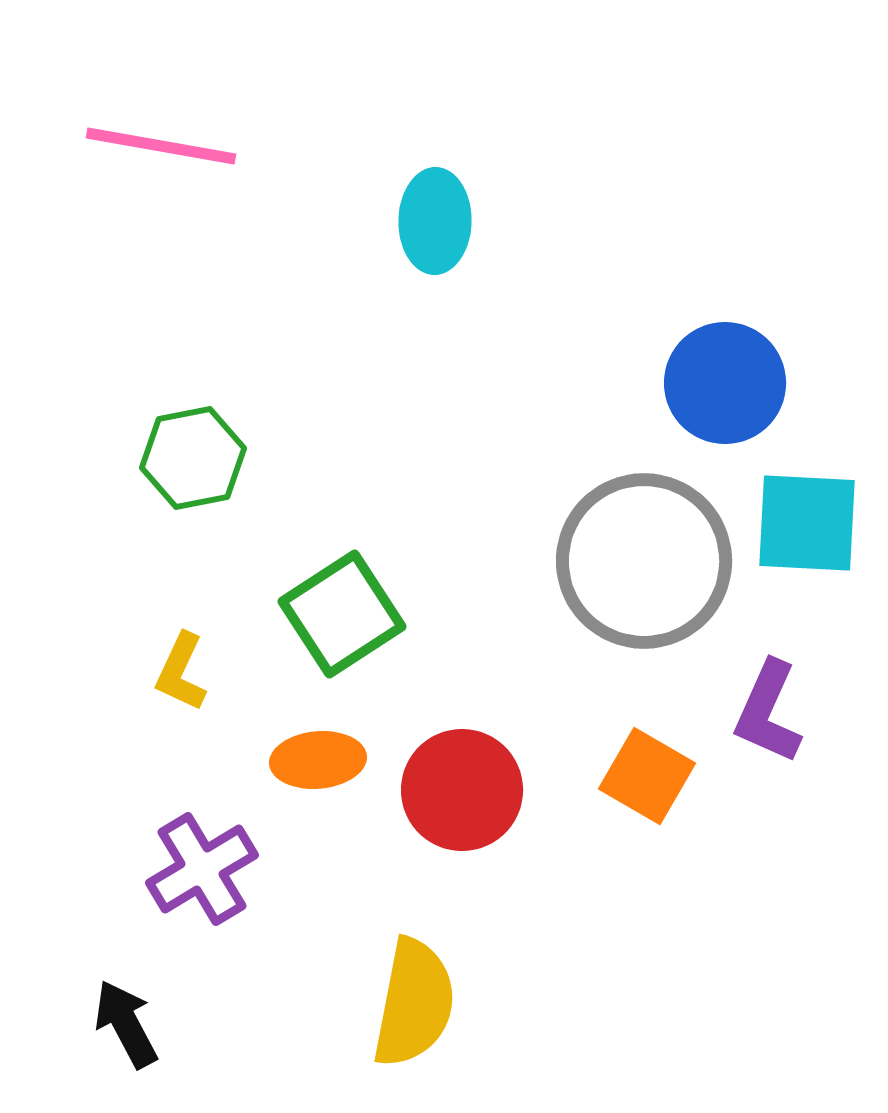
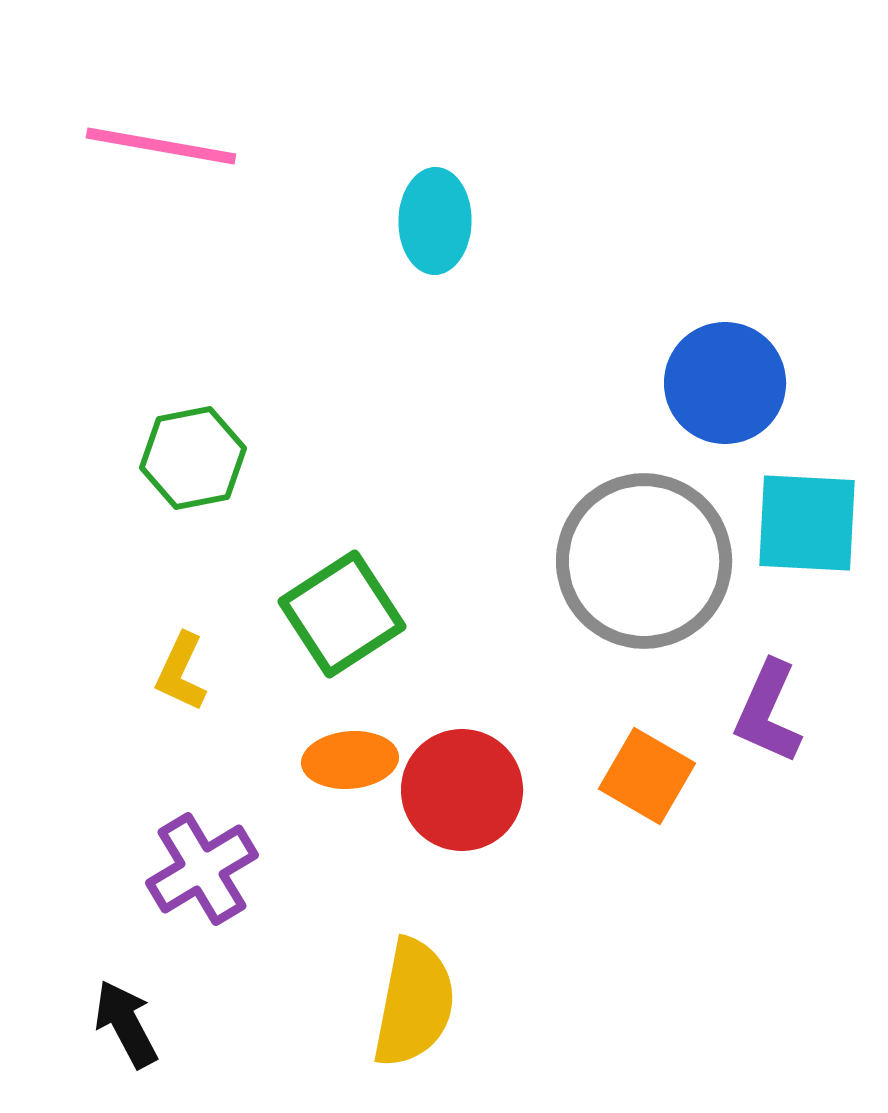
orange ellipse: moved 32 px right
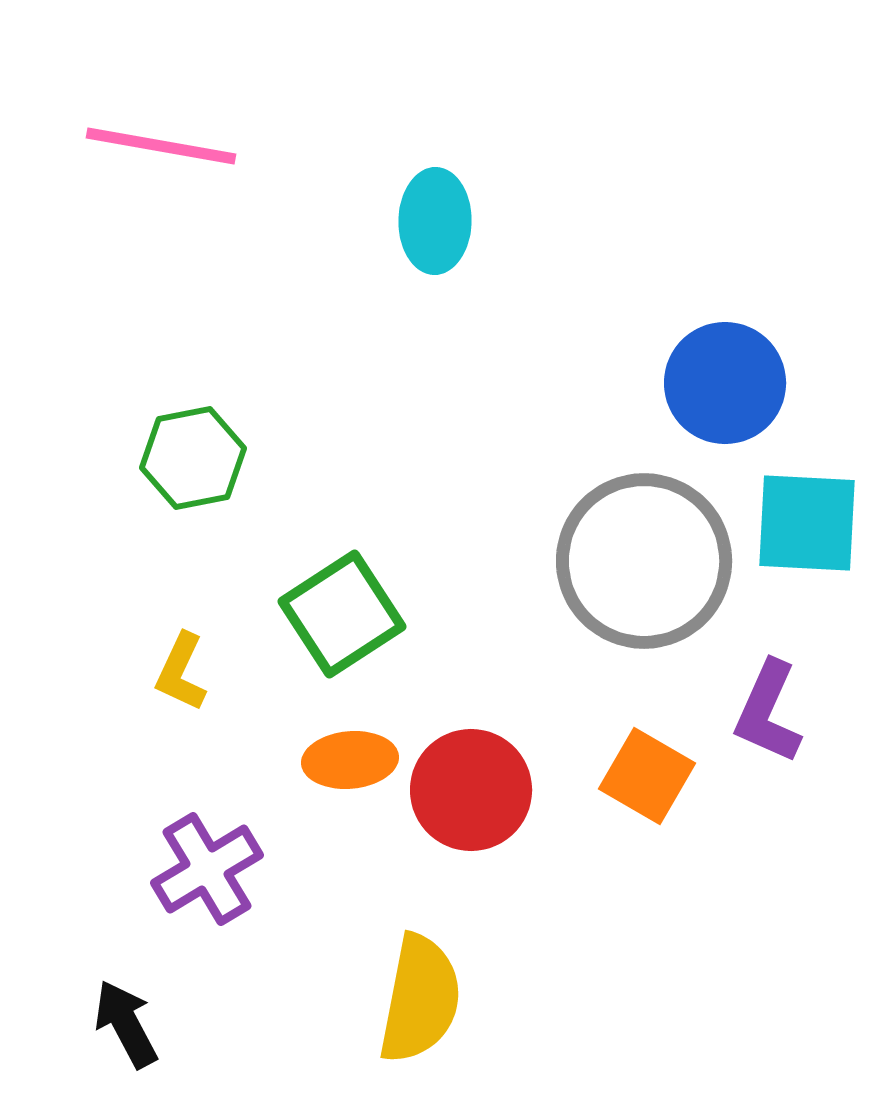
red circle: moved 9 px right
purple cross: moved 5 px right
yellow semicircle: moved 6 px right, 4 px up
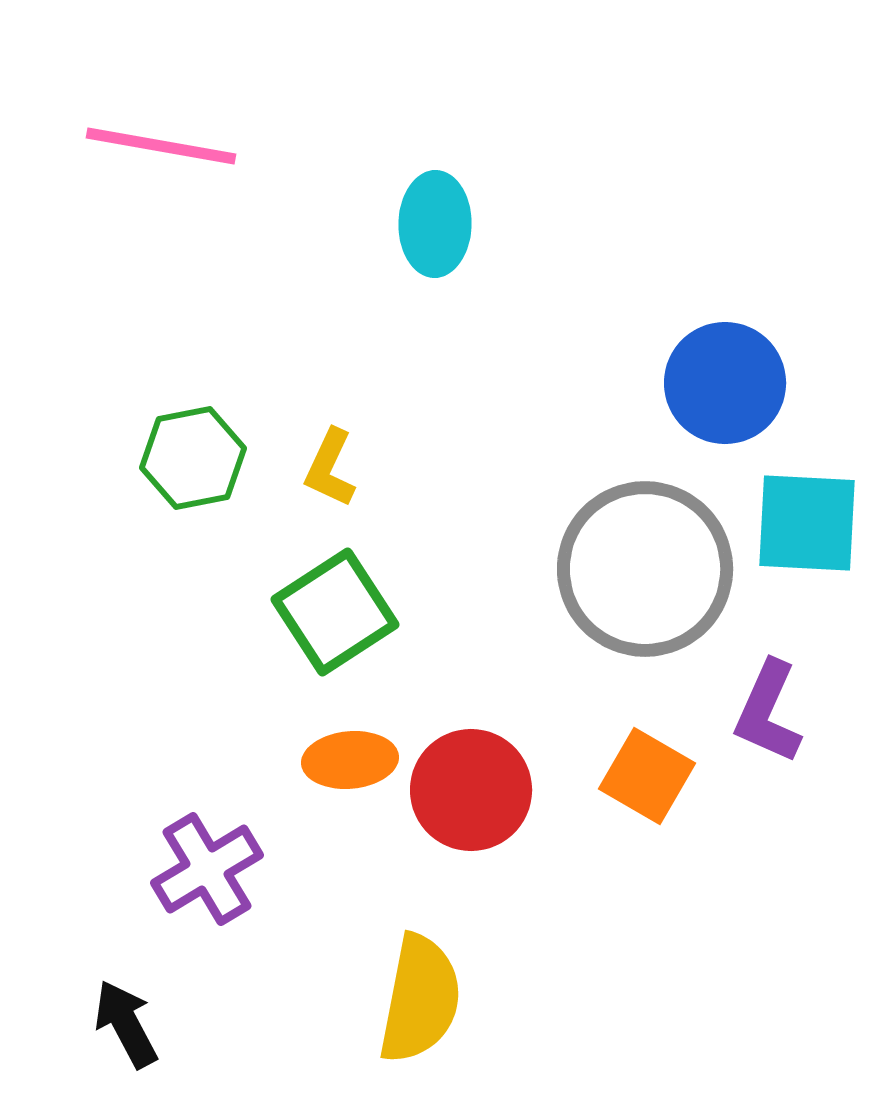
cyan ellipse: moved 3 px down
gray circle: moved 1 px right, 8 px down
green square: moved 7 px left, 2 px up
yellow L-shape: moved 149 px right, 204 px up
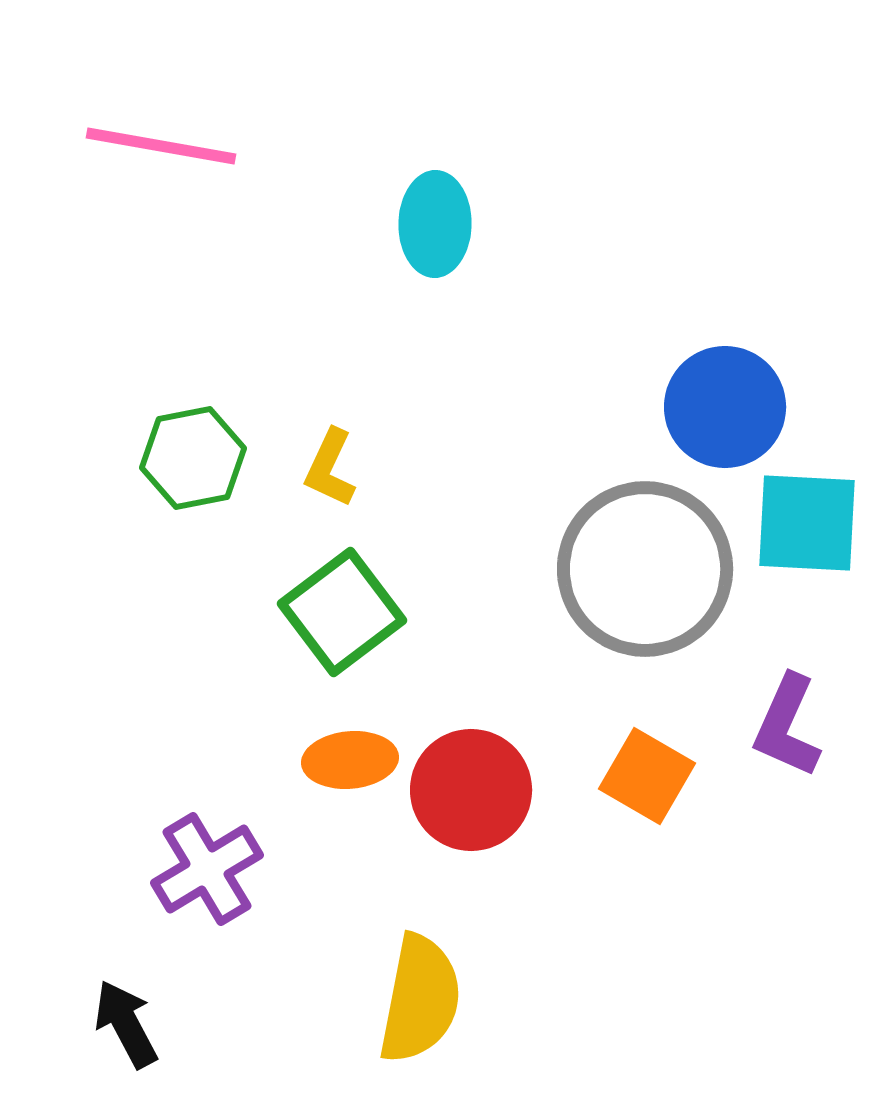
blue circle: moved 24 px down
green square: moved 7 px right; rotated 4 degrees counterclockwise
purple L-shape: moved 19 px right, 14 px down
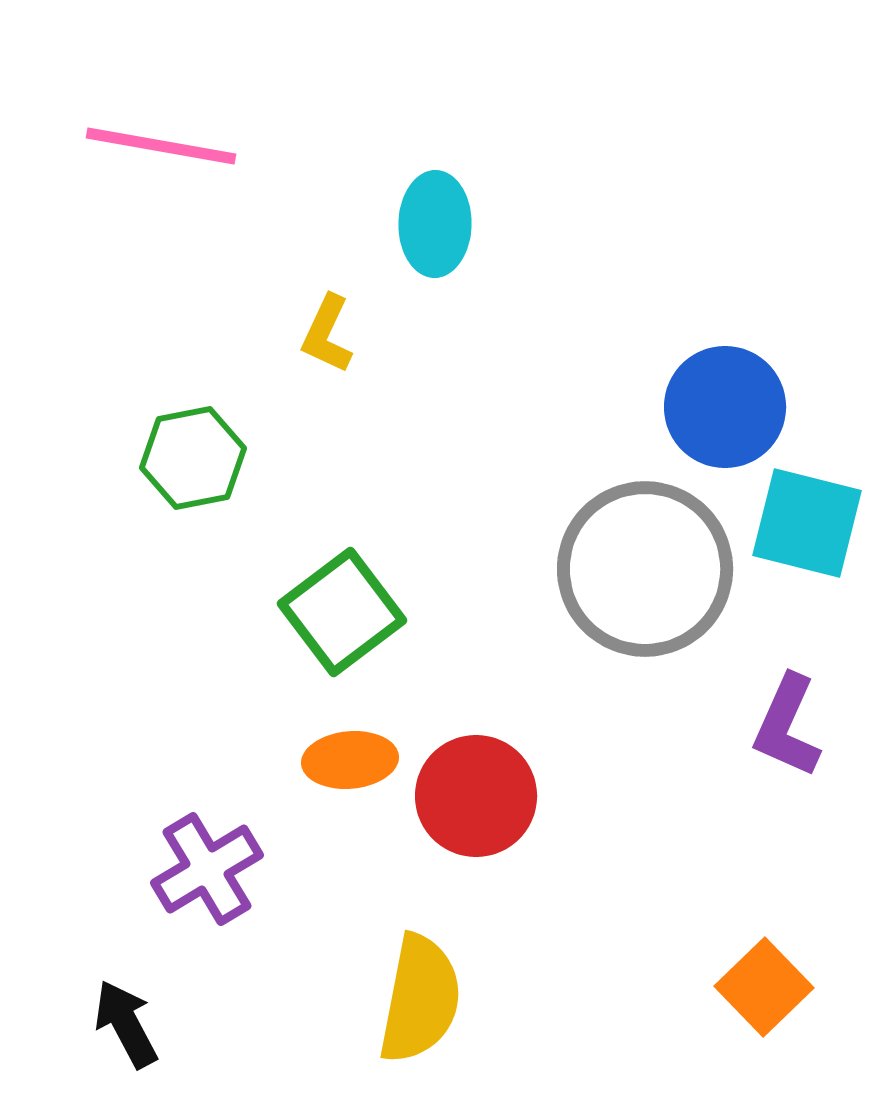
yellow L-shape: moved 3 px left, 134 px up
cyan square: rotated 11 degrees clockwise
orange square: moved 117 px right, 211 px down; rotated 16 degrees clockwise
red circle: moved 5 px right, 6 px down
